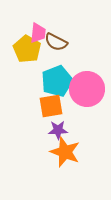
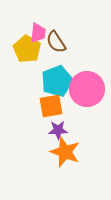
brown semicircle: rotated 30 degrees clockwise
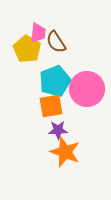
cyan pentagon: moved 2 px left
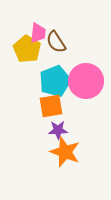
pink circle: moved 1 px left, 8 px up
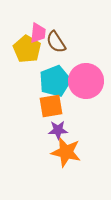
orange star: moved 1 px right; rotated 8 degrees counterclockwise
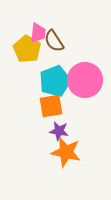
brown semicircle: moved 2 px left, 1 px up
pink circle: moved 1 px left, 1 px up
purple star: moved 1 px right, 1 px down; rotated 12 degrees clockwise
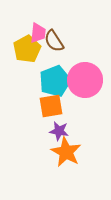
yellow pentagon: rotated 12 degrees clockwise
orange star: rotated 16 degrees clockwise
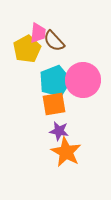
brown semicircle: rotated 10 degrees counterclockwise
pink circle: moved 2 px left
orange square: moved 3 px right, 2 px up
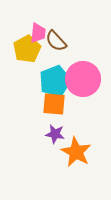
brown semicircle: moved 2 px right
pink circle: moved 1 px up
orange square: rotated 15 degrees clockwise
purple star: moved 4 px left, 3 px down
orange star: moved 10 px right
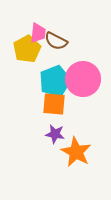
brown semicircle: rotated 20 degrees counterclockwise
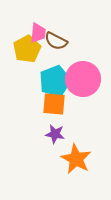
orange star: moved 7 px down
